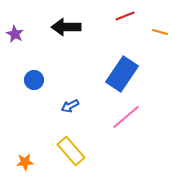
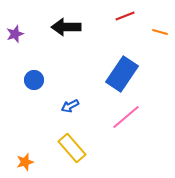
purple star: rotated 24 degrees clockwise
yellow rectangle: moved 1 px right, 3 px up
orange star: rotated 12 degrees counterclockwise
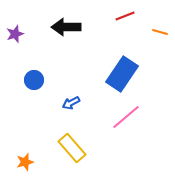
blue arrow: moved 1 px right, 3 px up
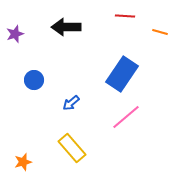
red line: rotated 24 degrees clockwise
blue arrow: rotated 12 degrees counterclockwise
orange star: moved 2 px left
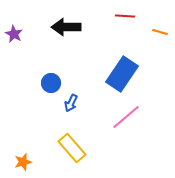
purple star: moved 1 px left; rotated 24 degrees counterclockwise
blue circle: moved 17 px right, 3 px down
blue arrow: rotated 24 degrees counterclockwise
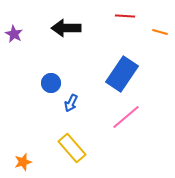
black arrow: moved 1 px down
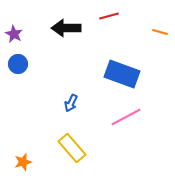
red line: moved 16 px left; rotated 18 degrees counterclockwise
blue rectangle: rotated 76 degrees clockwise
blue circle: moved 33 px left, 19 px up
pink line: rotated 12 degrees clockwise
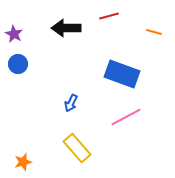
orange line: moved 6 px left
yellow rectangle: moved 5 px right
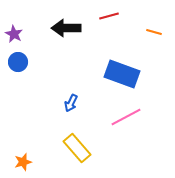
blue circle: moved 2 px up
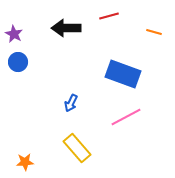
blue rectangle: moved 1 px right
orange star: moved 2 px right; rotated 12 degrees clockwise
